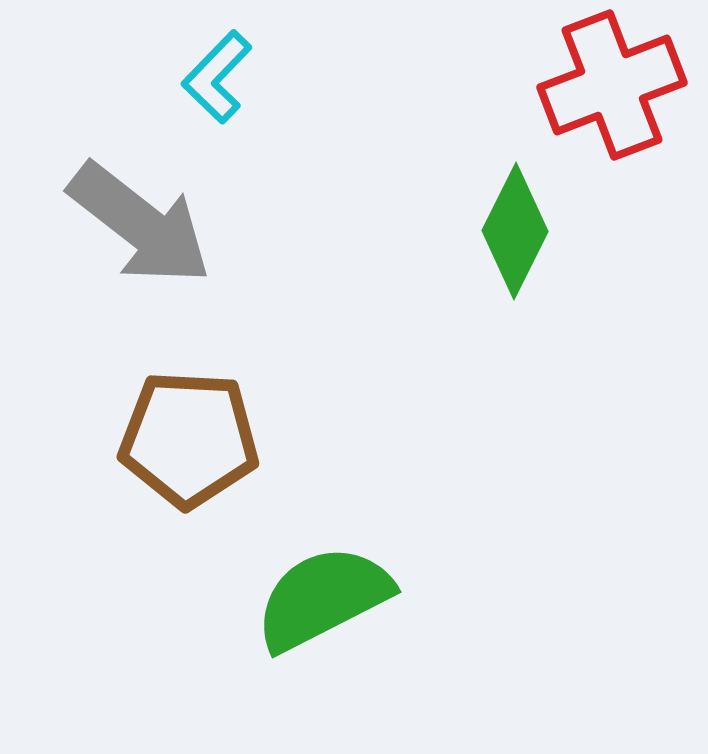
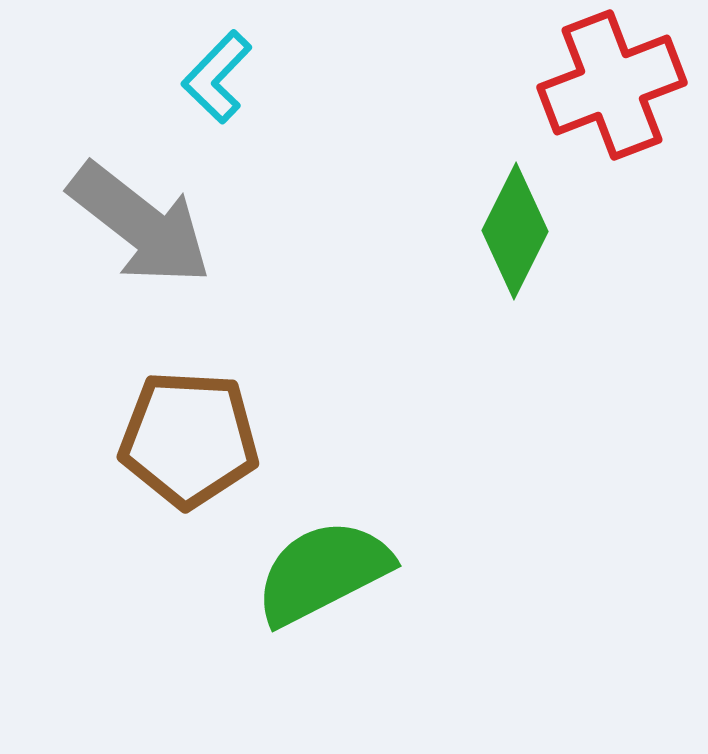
green semicircle: moved 26 px up
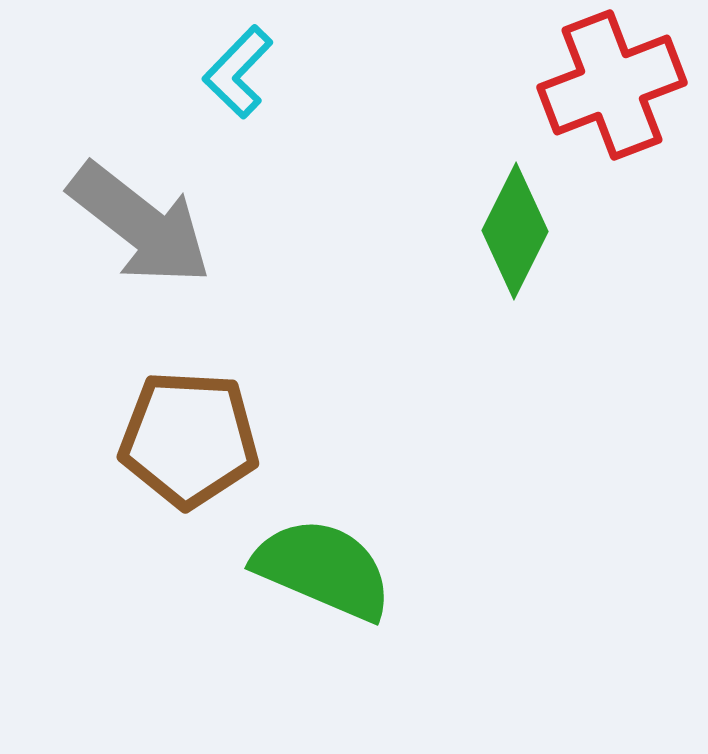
cyan L-shape: moved 21 px right, 5 px up
green semicircle: moved 3 px up; rotated 50 degrees clockwise
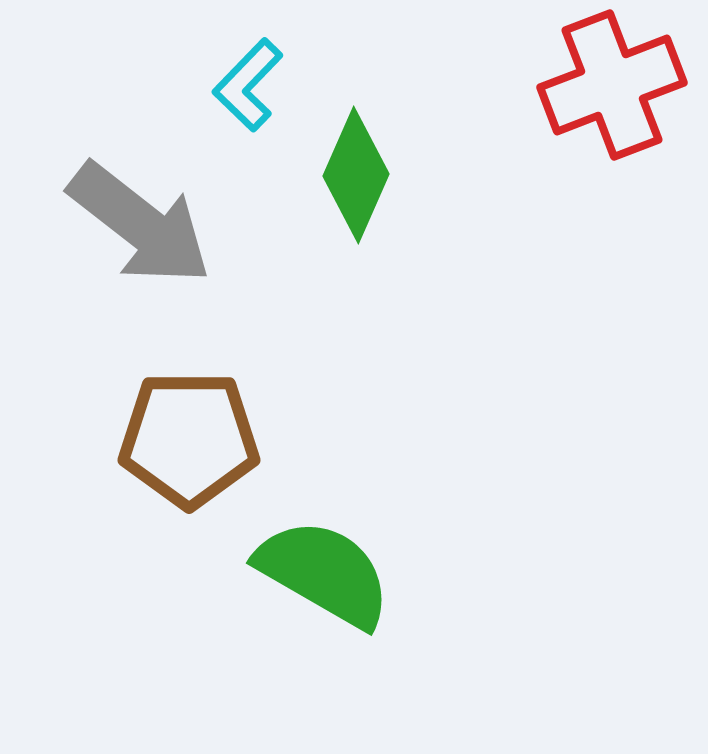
cyan L-shape: moved 10 px right, 13 px down
green diamond: moved 159 px left, 56 px up; rotated 3 degrees counterclockwise
brown pentagon: rotated 3 degrees counterclockwise
green semicircle: moved 1 px right, 4 px down; rotated 7 degrees clockwise
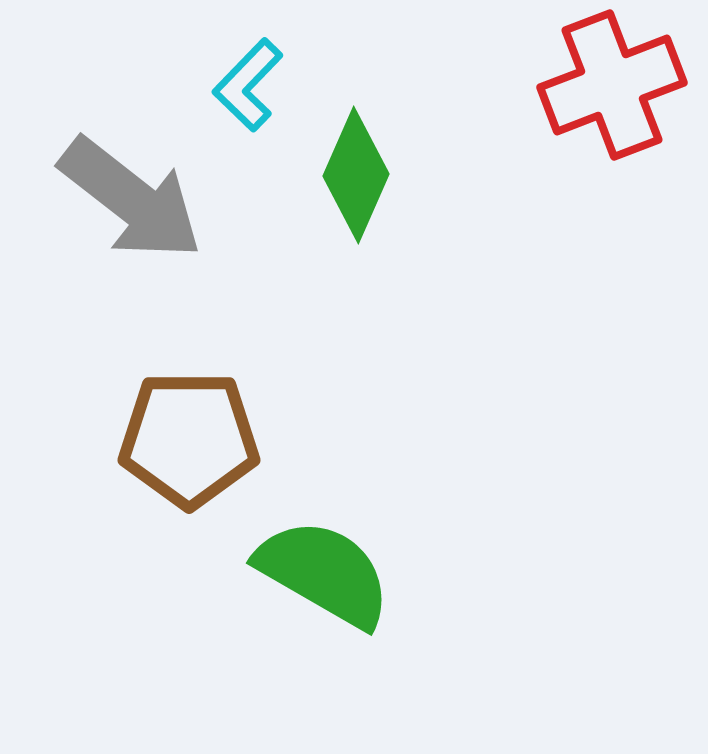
gray arrow: moved 9 px left, 25 px up
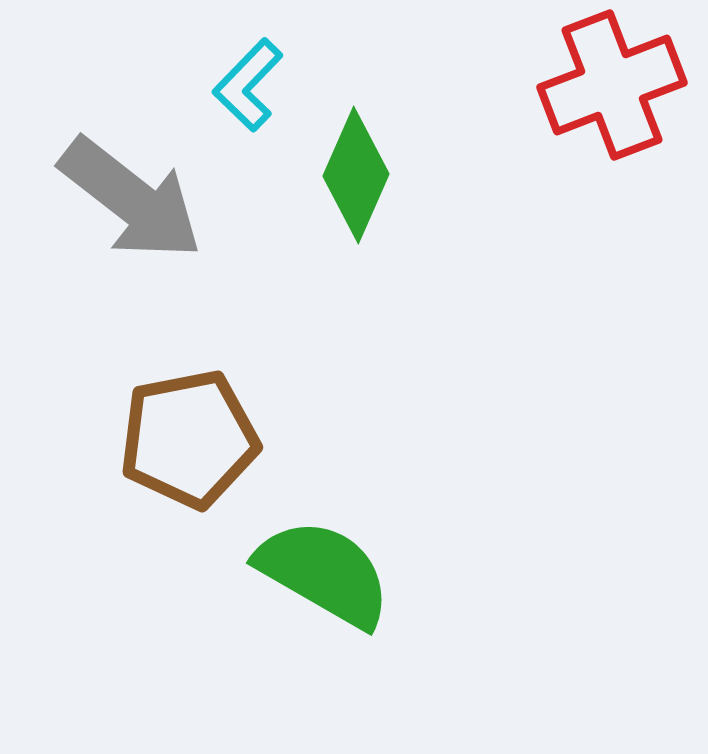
brown pentagon: rotated 11 degrees counterclockwise
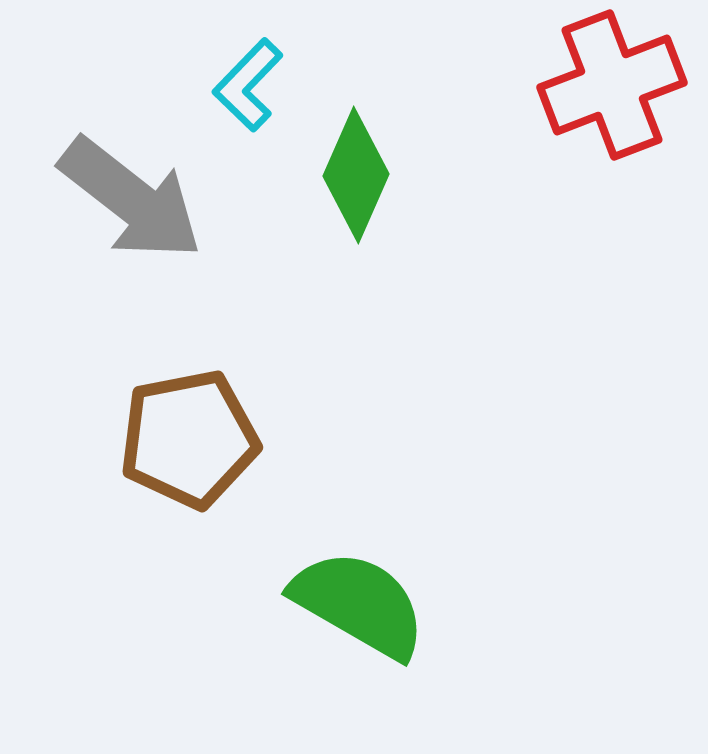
green semicircle: moved 35 px right, 31 px down
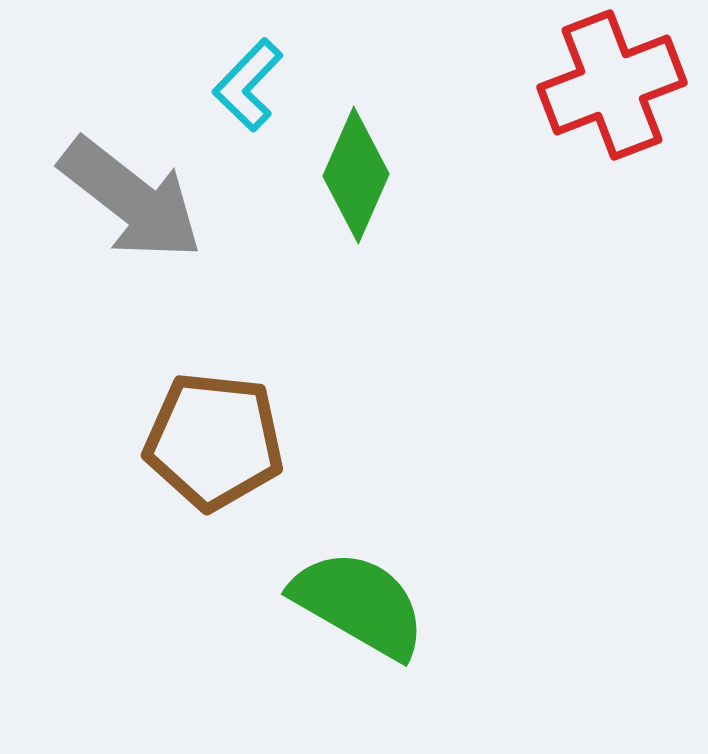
brown pentagon: moved 25 px right, 2 px down; rotated 17 degrees clockwise
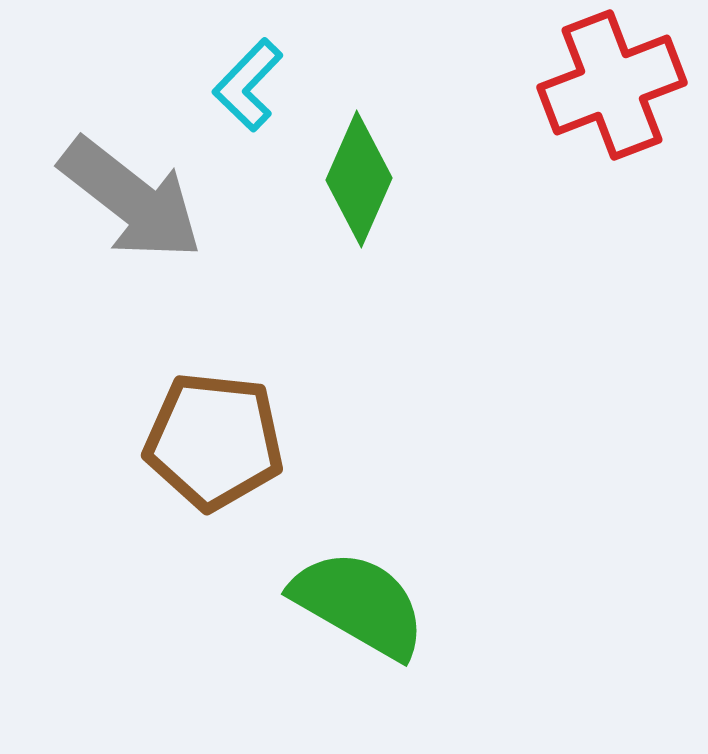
green diamond: moved 3 px right, 4 px down
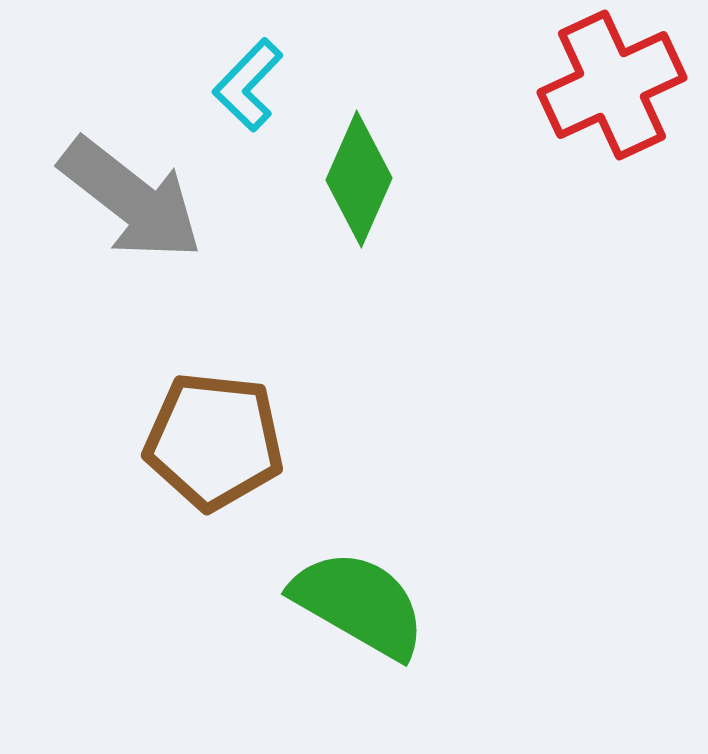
red cross: rotated 4 degrees counterclockwise
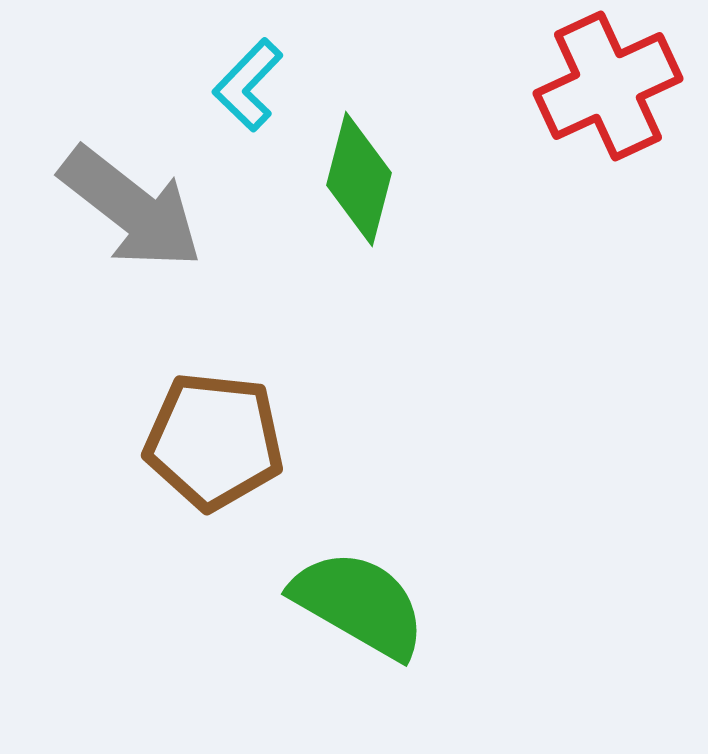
red cross: moved 4 px left, 1 px down
green diamond: rotated 9 degrees counterclockwise
gray arrow: moved 9 px down
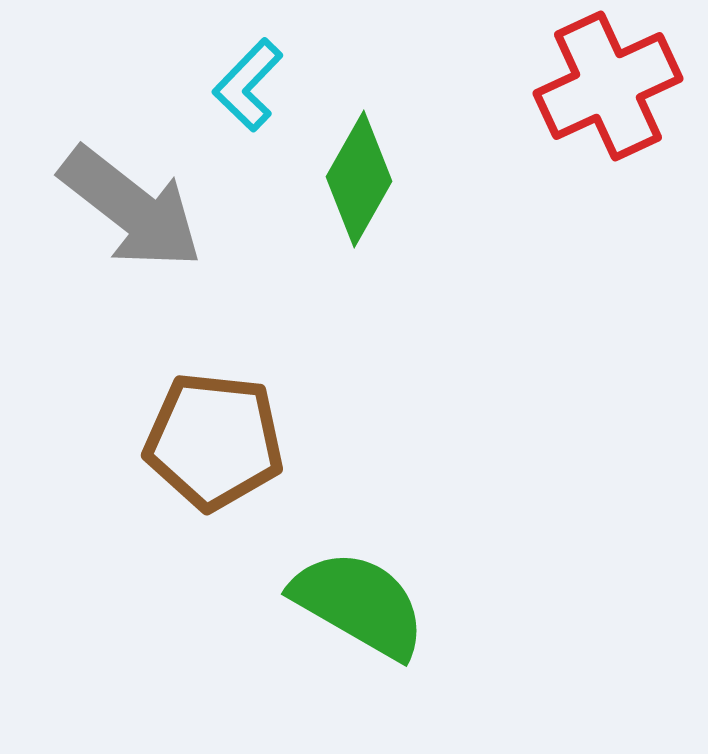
green diamond: rotated 15 degrees clockwise
